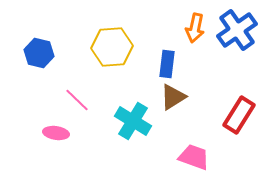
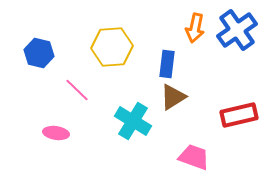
pink line: moved 10 px up
red rectangle: rotated 45 degrees clockwise
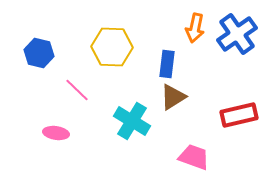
blue cross: moved 4 px down
yellow hexagon: rotated 6 degrees clockwise
cyan cross: moved 1 px left
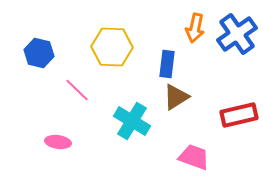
brown triangle: moved 3 px right
pink ellipse: moved 2 px right, 9 px down
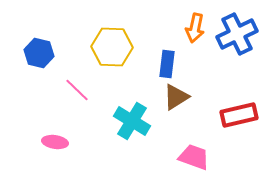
blue cross: rotated 9 degrees clockwise
pink ellipse: moved 3 px left
